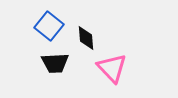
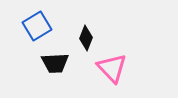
blue square: moved 12 px left; rotated 20 degrees clockwise
black diamond: rotated 25 degrees clockwise
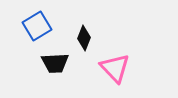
black diamond: moved 2 px left
pink triangle: moved 3 px right
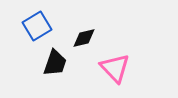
black diamond: rotated 55 degrees clockwise
black trapezoid: rotated 68 degrees counterclockwise
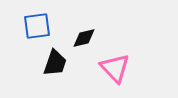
blue square: rotated 24 degrees clockwise
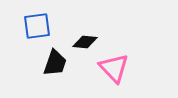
black diamond: moved 1 px right, 4 px down; rotated 20 degrees clockwise
pink triangle: moved 1 px left
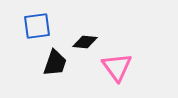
pink triangle: moved 3 px right, 1 px up; rotated 8 degrees clockwise
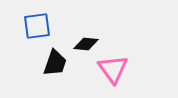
black diamond: moved 1 px right, 2 px down
pink triangle: moved 4 px left, 2 px down
